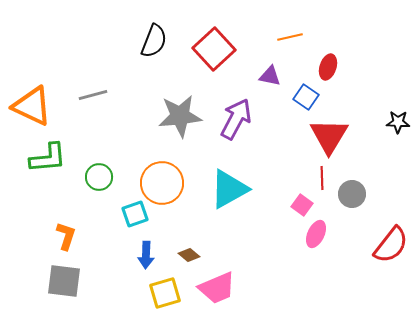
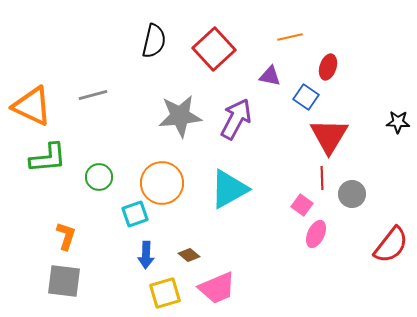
black semicircle: rotated 8 degrees counterclockwise
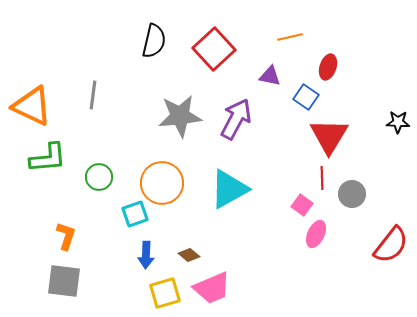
gray line: rotated 68 degrees counterclockwise
pink trapezoid: moved 5 px left
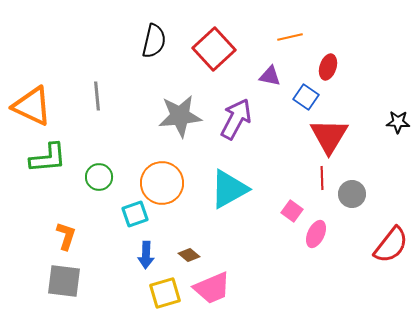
gray line: moved 4 px right, 1 px down; rotated 12 degrees counterclockwise
pink square: moved 10 px left, 6 px down
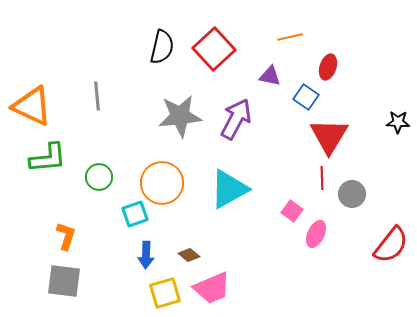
black semicircle: moved 8 px right, 6 px down
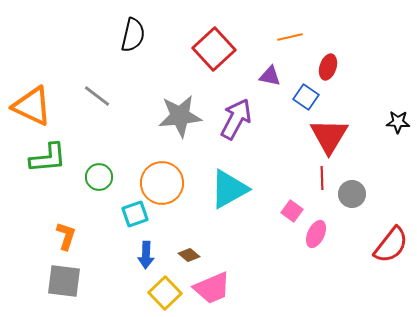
black semicircle: moved 29 px left, 12 px up
gray line: rotated 48 degrees counterclockwise
yellow square: rotated 28 degrees counterclockwise
